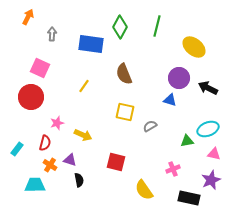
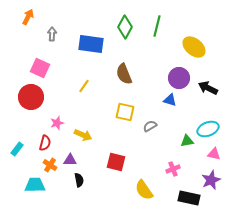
green diamond: moved 5 px right
purple triangle: rotated 16 degrees counterclockwise
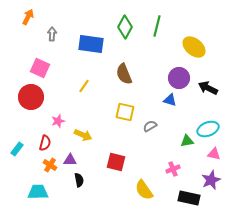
pink star: moved 1 px right, 2 px up
cyan trapezoid: moved 3 px right, 7 px down
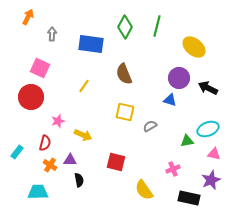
cyan rectangle: moved 3 px down
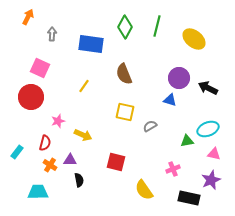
yellow ellipse: moved 8 px up
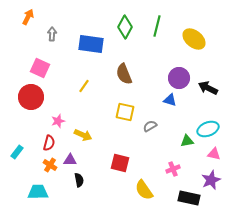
red semicircle: moved 4 px right
red square: moved 4 px right, 1 px down
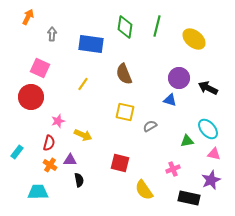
green diamond: rotated 20 degrees counterclockwise
yellow line: moved 1 px left, 2 px up
cyan ellipse: rotated 70 degrees clockwise
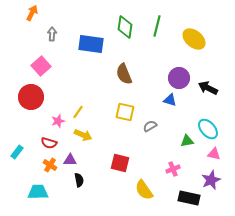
orange arrow: moved 4 px right, 4 px up
pink square: moved 1 px right, 2 px up; rotated 24 degrees clockwise
yellow line: moved 5 px left, 28 px down
red semicircle: rotated 91 degrees clockwise
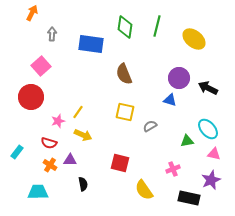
black semicircle: moved 4 px right, 4 px down
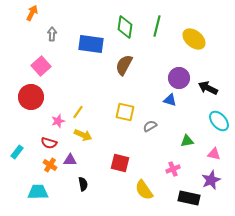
brown semicircle: moved 9 px up; rotated 50 degrees clockwise
cyan ellipse: moved 11 px right, 8 px up
